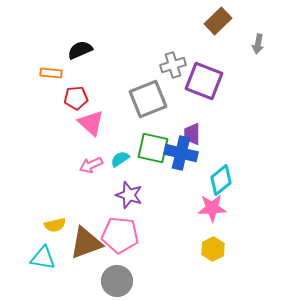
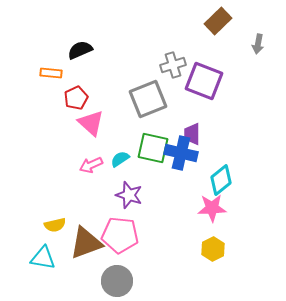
red pentagon: rotated 20 degrees counterclockwise
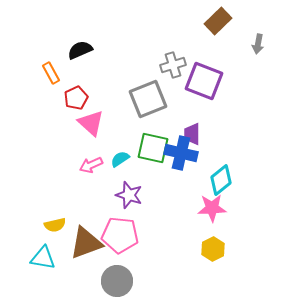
orange rectangle: rotated 55 degrees clockwise
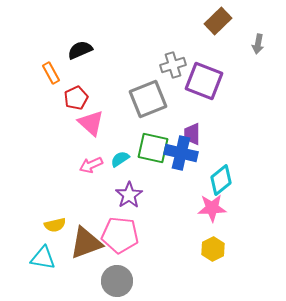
purple star: rotated 20 degrees clockwise
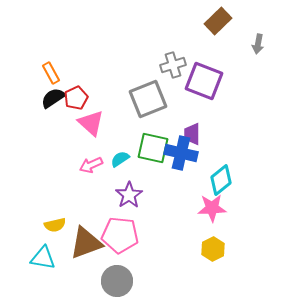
black semicircle: moved 27 px left, 48 px down; rotated 10 degrees counterclockwise
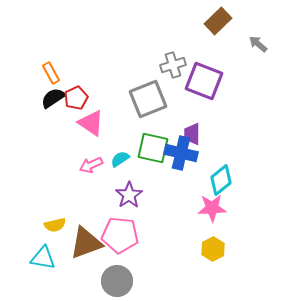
gray arrow: rotated 120 degrees clockwise
pink triangle: rotated 8 degrees counterclockwise
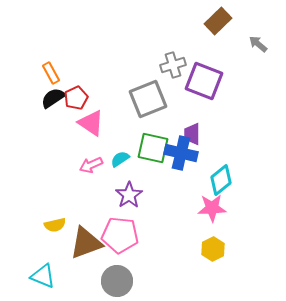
cyan triangle: moved 18 px down; rotated 12 degrees clockwise
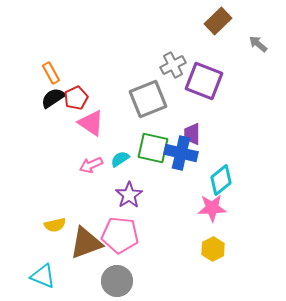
gray cross: rotated 10 degrees counterclockwise
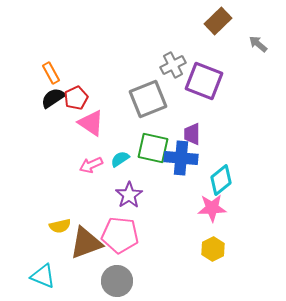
blue cross: moved 5 px down; rotated 8 degrees counterclockwise
yellow semicircle: moved 5 px right, 1 px down
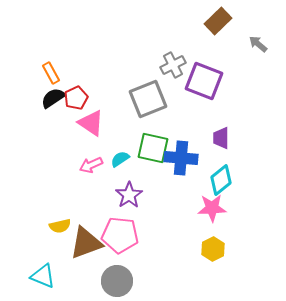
purple trapezoid: moved 29 px right, 4 px down
